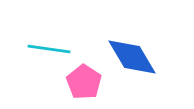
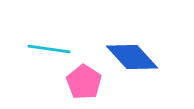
blue diamond: rotated 12 degrees counterclockwise
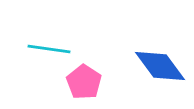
blue diamond: moved 28 px right, 9 px down; rotated 6 degrees clockwise
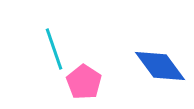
cyan line: moved 5 px right; rotated 63 degrees clockwise
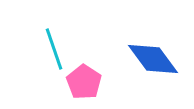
blue diamond: moved 7 px left, 7 px up
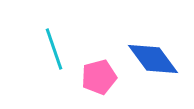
pink pentagon: moved 15 px right, 5 px up; rotated 24 degrees clockwise
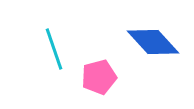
blue diamond: moved 17 px up; rotated 6 degrees counterclockwise
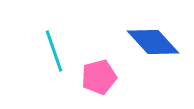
cyan line: moved 2 px down
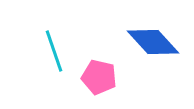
pink pentagon: rotated 28 degrees clockwise
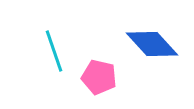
blue diamond: moved 1 px left, 2 px down
